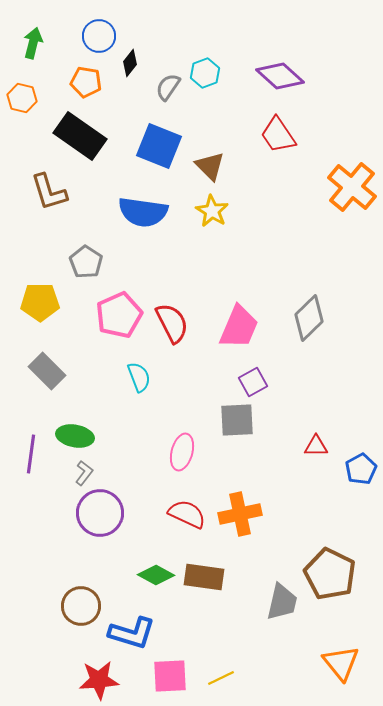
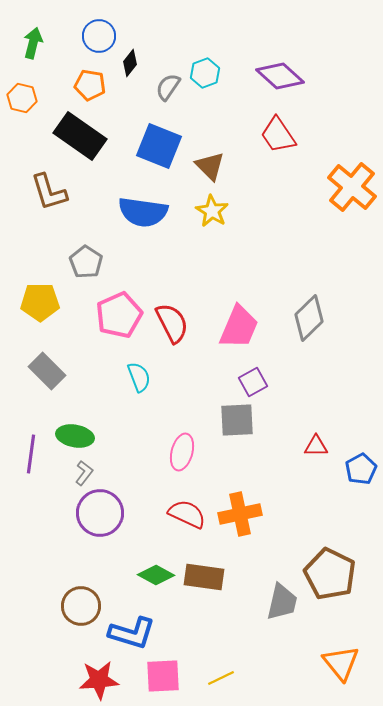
orange pentagon at (86, 82): moved 4 px right, 3 px down
pink square at (170, 676): moved 7 px left
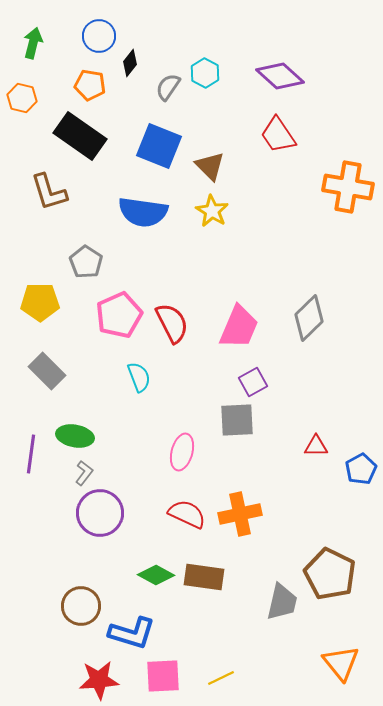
cyan hexagon at (205, 73): rotated 12 degrees counterclockwise
orange cross at (352, 187): moved 4 px left; rotated 30 degrees counterclockwise
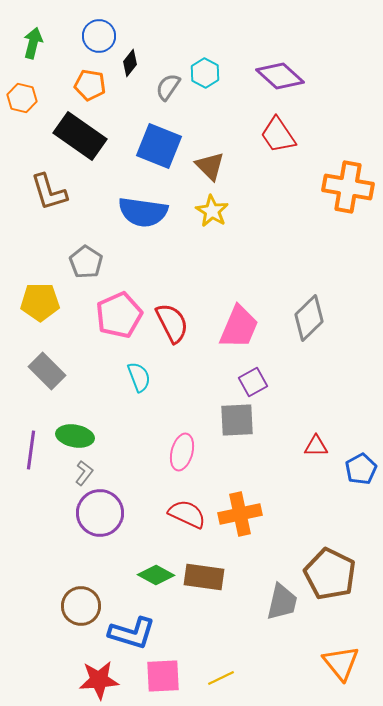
purple line at (31, 454): moved 4 px up
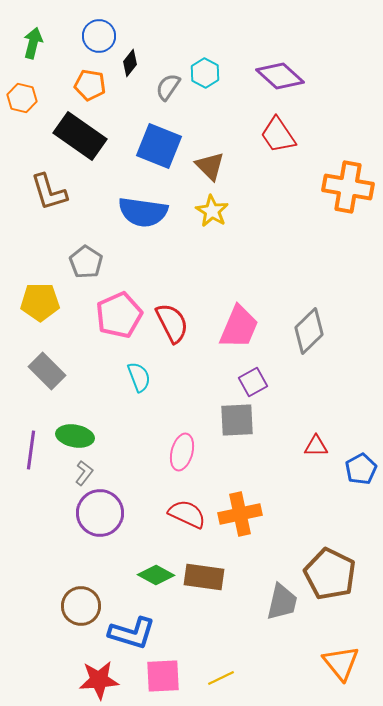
gray diamond at (309, 318): moved 13 px down
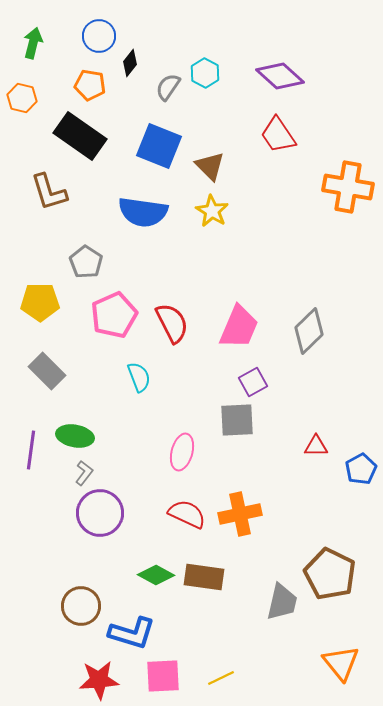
pink pentagon at (119, 315): moved 5 px left
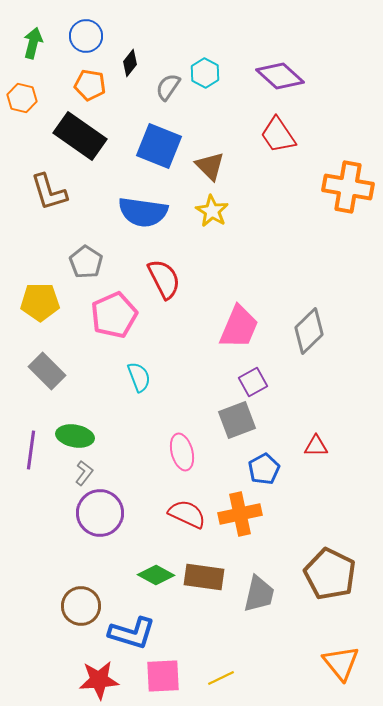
blue circle at (99, 36): moved 13 px left
red semicircle at (172, 323): moved 8 px left, 44 px up
gray square at (237, 420): rotated 18 degrees counterclockwise
pink ellipse at (182, 452): rotated 30 degrees counterclockwise
blue pentagon at (361, 469): moved 97 px left
gray trapezoid at (282, 602): moved 23 px left, 8 px up
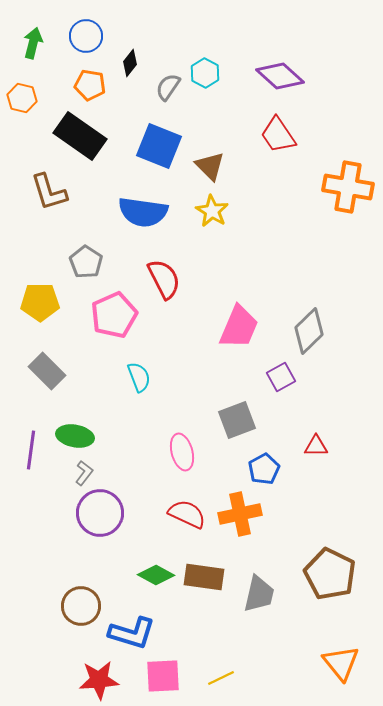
purple square at (253, 382): moved 28 px right, 5 px up
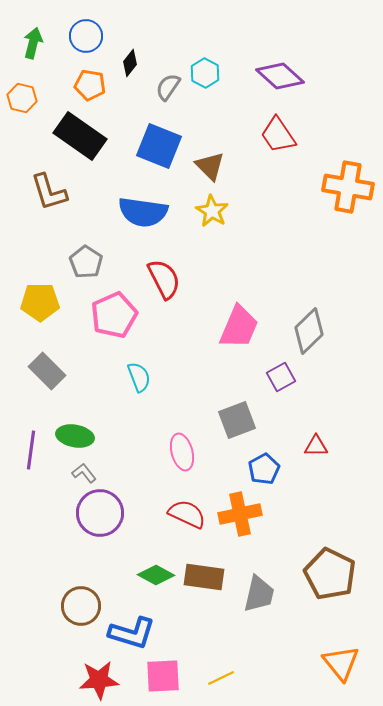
gray L-shape at (84, 473): rotated 75 degrees counterclockwise
